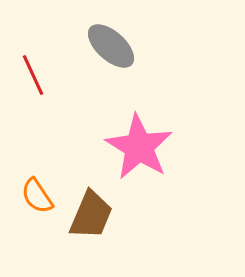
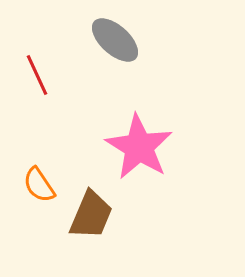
gray ellipse: moved 4 px right, 6 px up
red line: moved 4 px right
orange semicircle: moved 2 px right, 11 px up
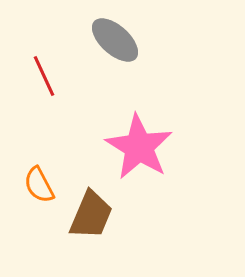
red line: moved 7 px right, 1 px down
orange semicircle: rotated 6 degrees clockwise
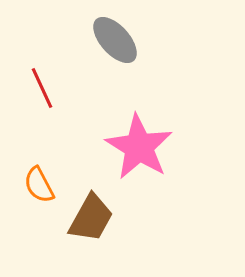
gray ellipse: rotated 6 degrees clockwise
red line: moved 2 px left, 12 px down
brown trapezoid: moved 3 px down; rotated 6 degrees clockwise
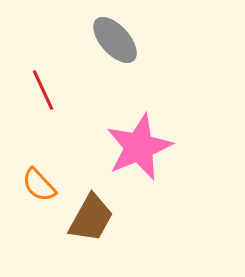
red line: moved 1 px right, 2 px down
pink star: rotated 18 degrees clockwise
orange semicircle: rotated 15 degrees counterclockwise
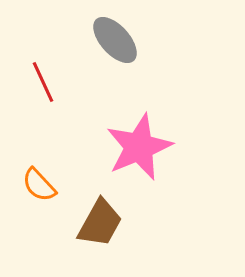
red line: moved 8 px up
brown trapezoid: moved 9 px right, 5 px down
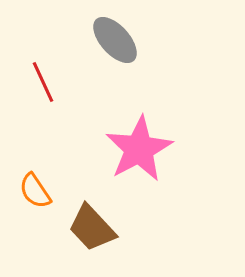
pink star: moved 2 px down; rotated 6 degrees counterclockwise
orange semicircle: moved 4 px left, 6 px down; rotated 9 degrees clockwise
brown trapezoid: moved 8 px left, 5 px down; rotated 108 degrees clockwise
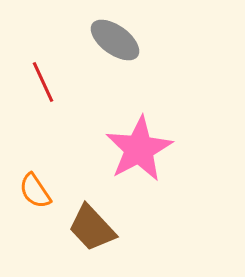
gray ellipse: rotated 12 degrees counterclockwise
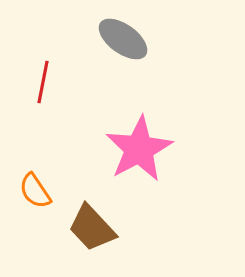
gray ellipse: moved 8 px right, 1 px up
red line: rotated 36 degrees clockwise
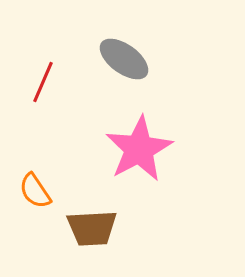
gray ellipse: moved 1 px right, 20 px down
red line: rotated 12 degrees clockwise
brown trapezoid: rotated 50 degrees counterclockwise
